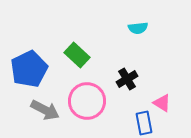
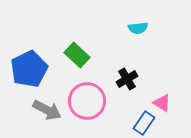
gray arrow: moved 2 px right
blue rectangle: rotated 45 degrees clockwise
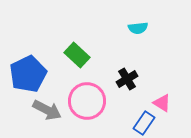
blue pentagon: moved 1 px left, 5 px down
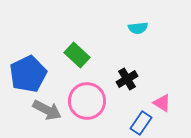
blue rectangle: moved 3 px left
